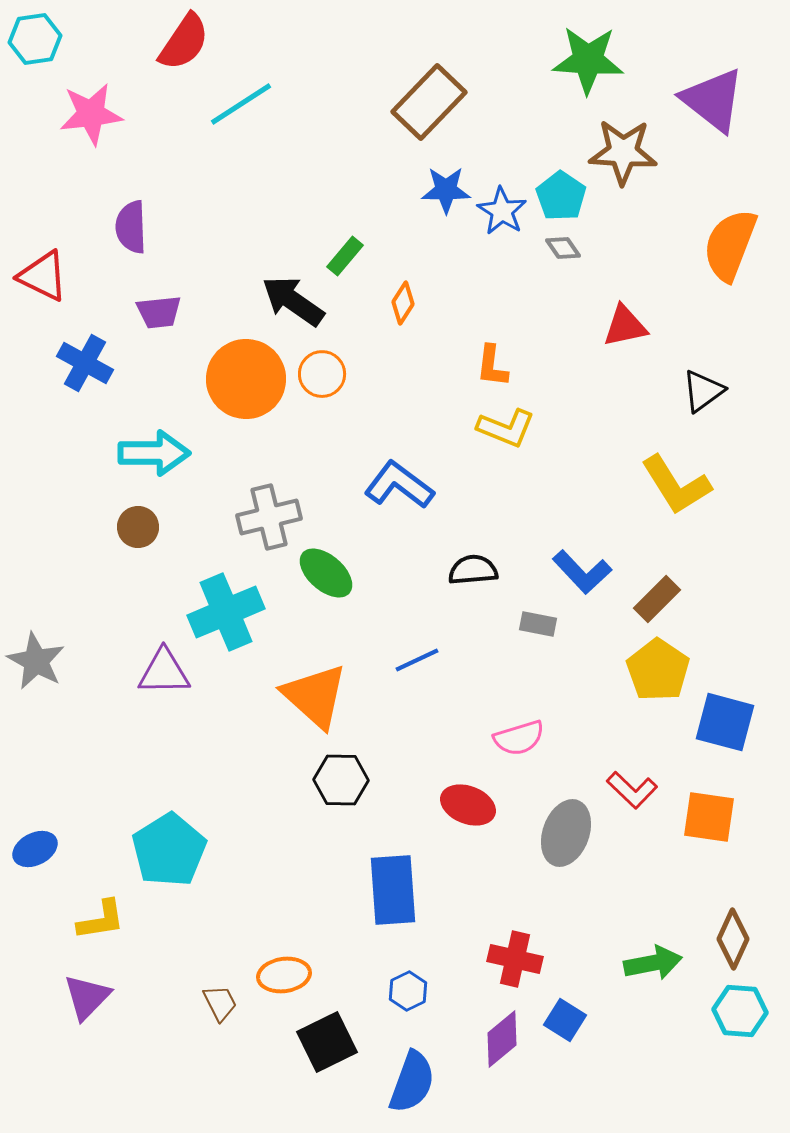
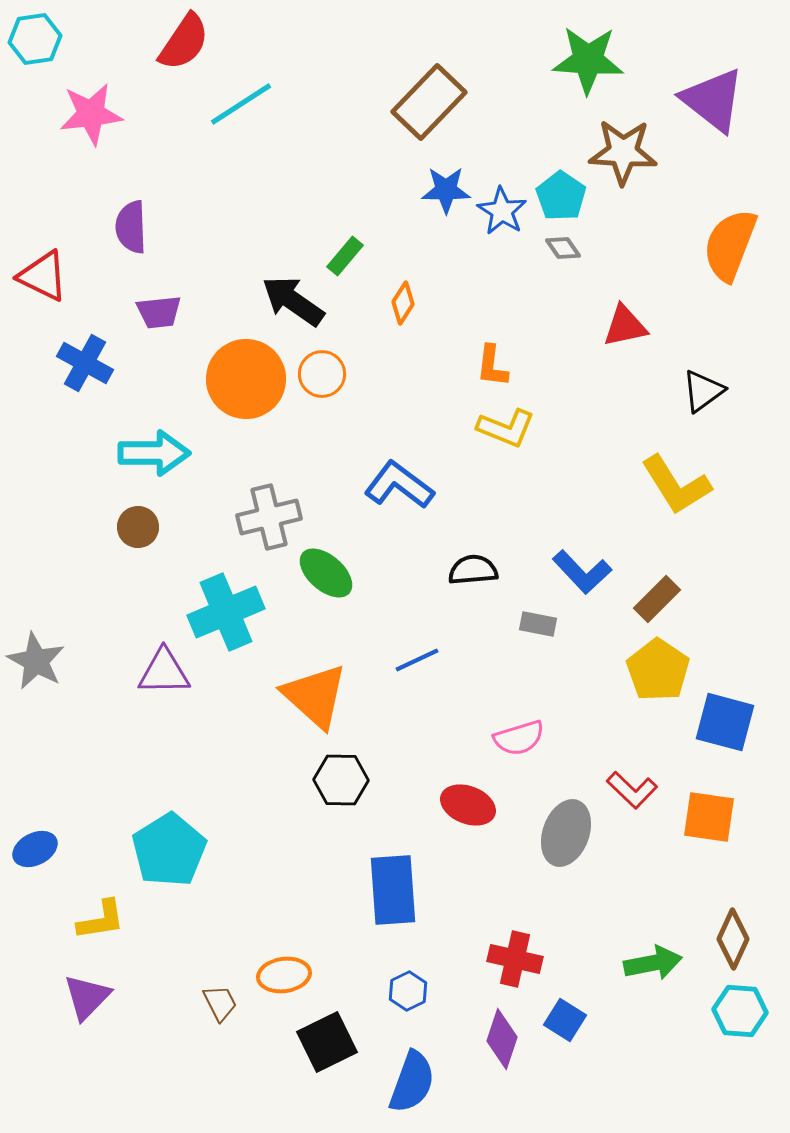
purple diamond at (502, 1039): rotated 32 degrees counterclockwise
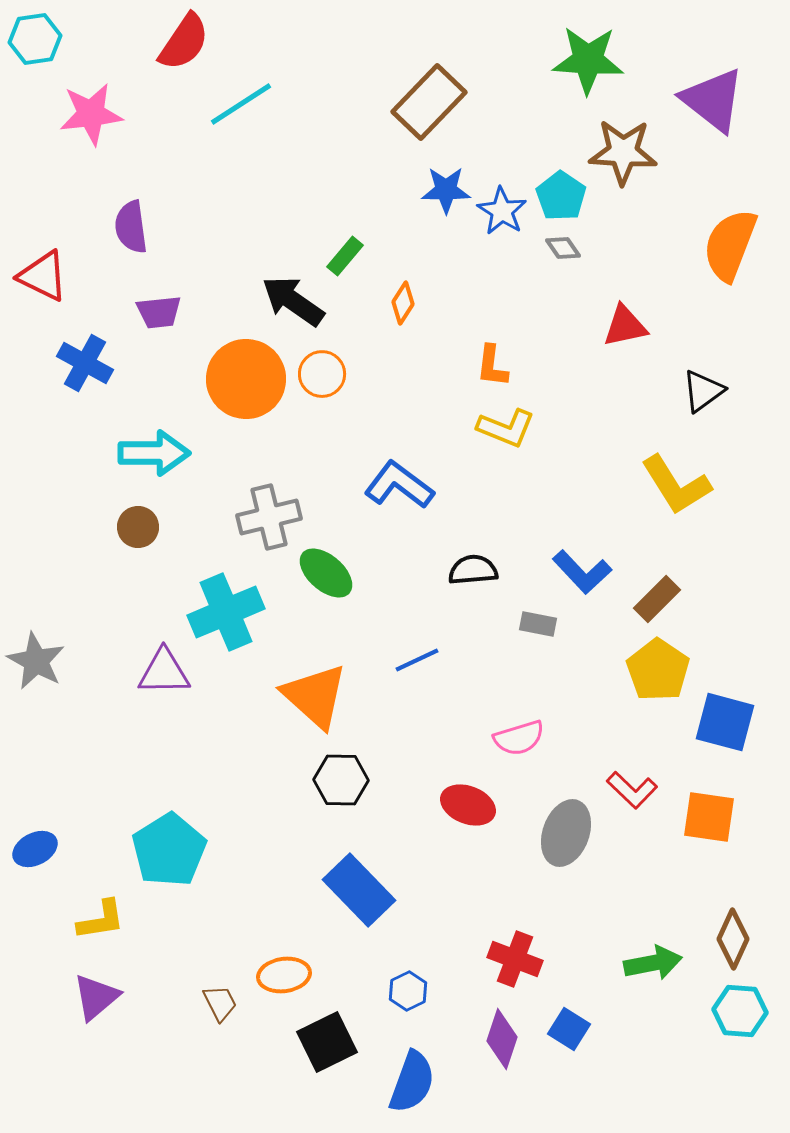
purple semicircle at (131, 227): rotated 6 degrees counterclockwise
blue rectangle at (393, 890): moved 34 px left; rotated 40 degrees counterclockwise
red cross at (515, 959): rotated 8 degrees clockwise
purple triangle at (87, 997): moved 9 px right; rotated 6 degrees clockwise
blue square at (565, 1020): moved 4 px right, 9 px down
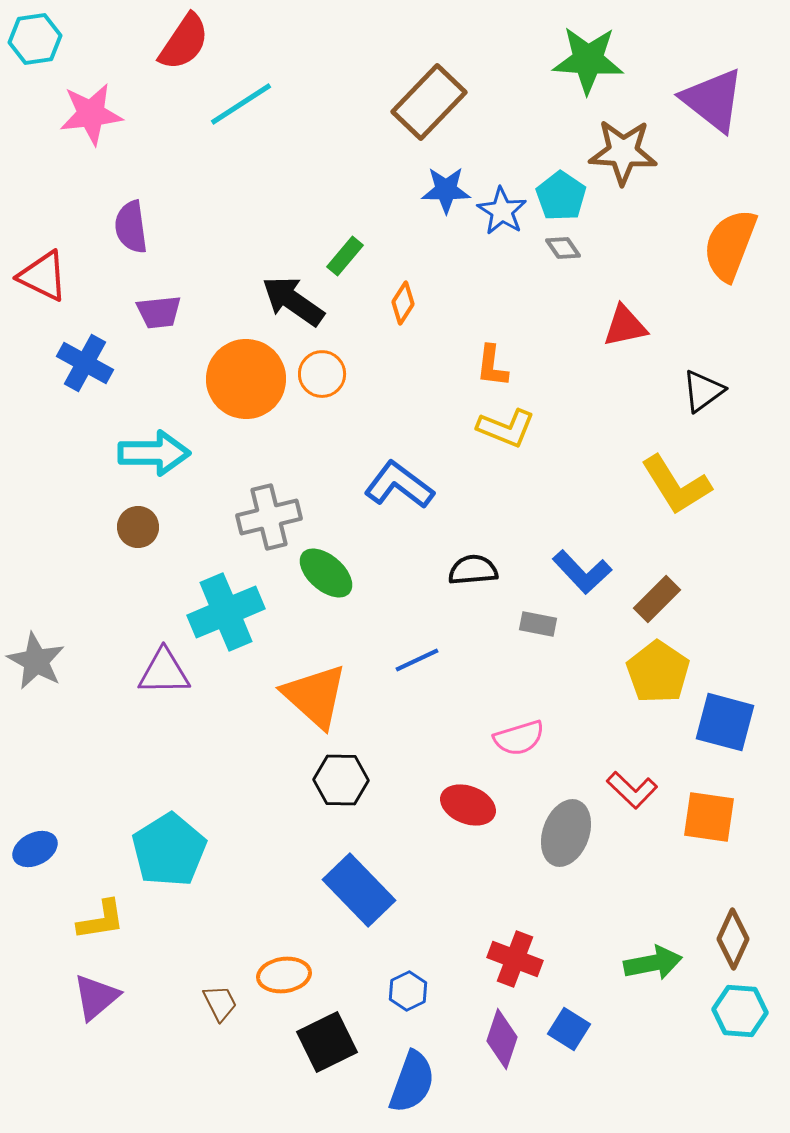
yellow pentagon at (658, 670): moved 2 px down
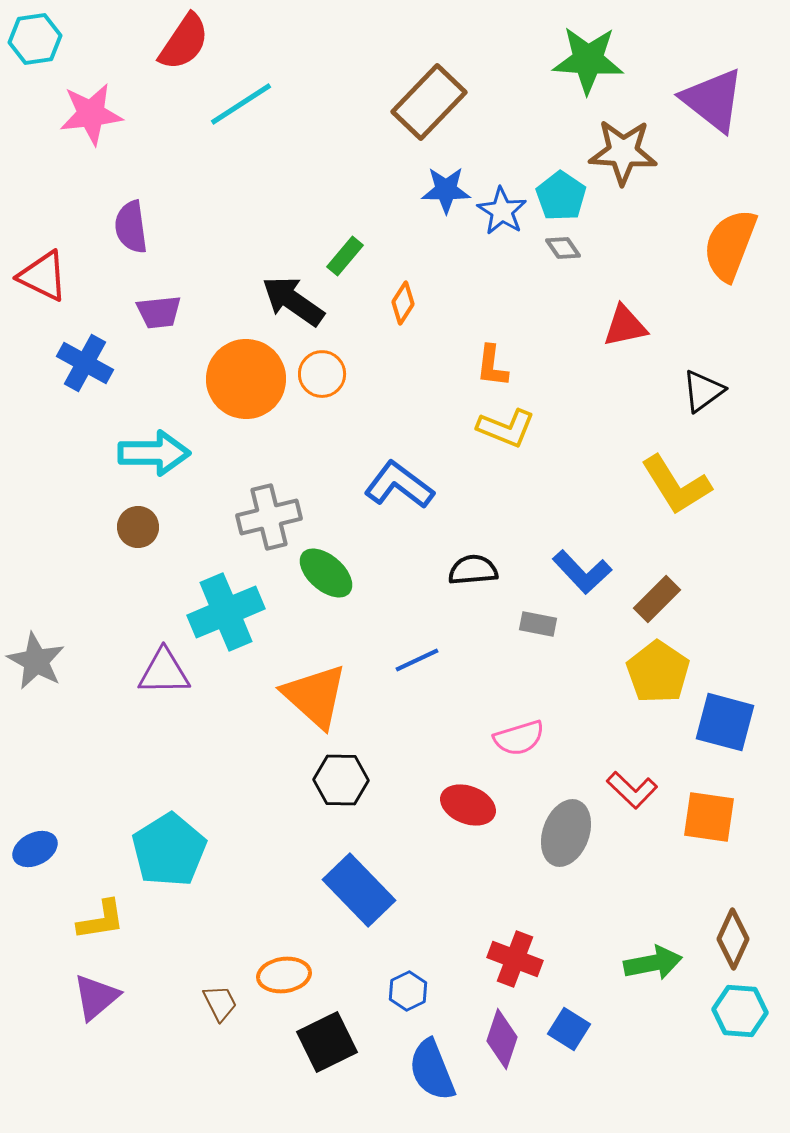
blue semicircle at (412, 1082): moved 20 px right, 12 px up; rotated 138 degrees clockwise
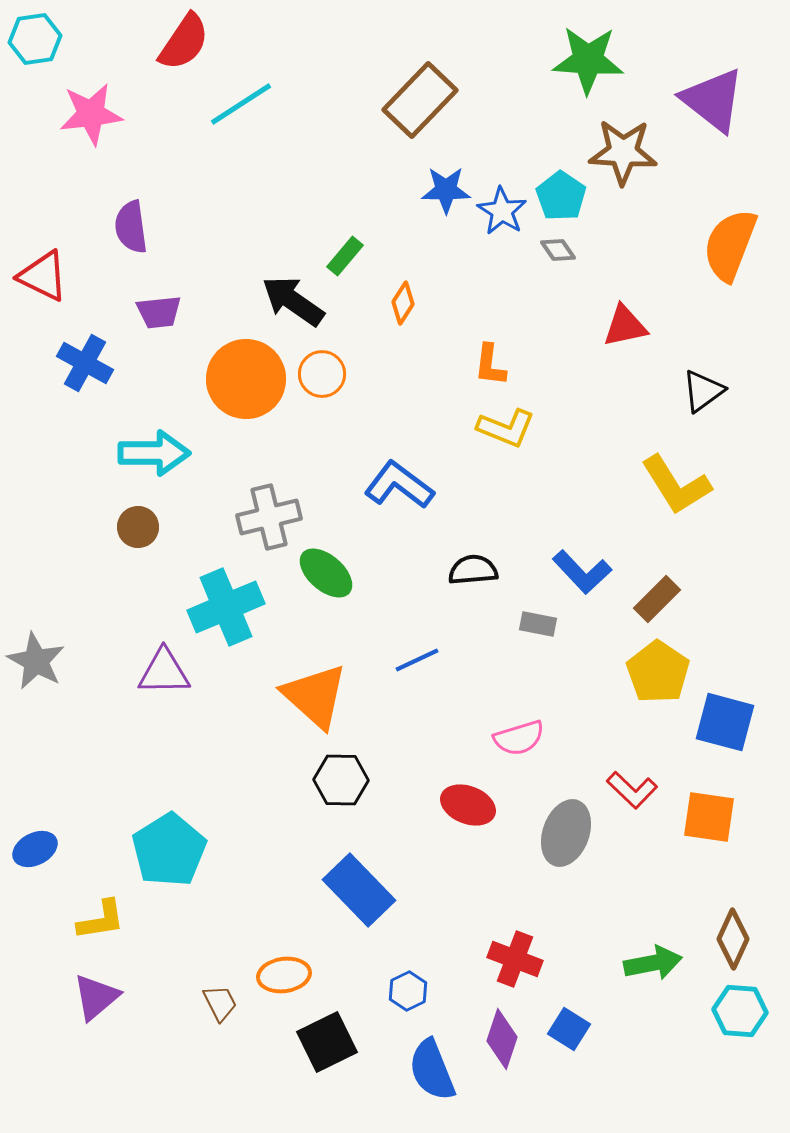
brown rectangle at (429, 102): moved 9 px left, 2 px up
gray diamond at (563, 248): moved 5 px left, 2 px down
orange L-shape at (492, 366): moved 2 px left, 1 px up
cyan cross at (226, 612): moved 5 px up
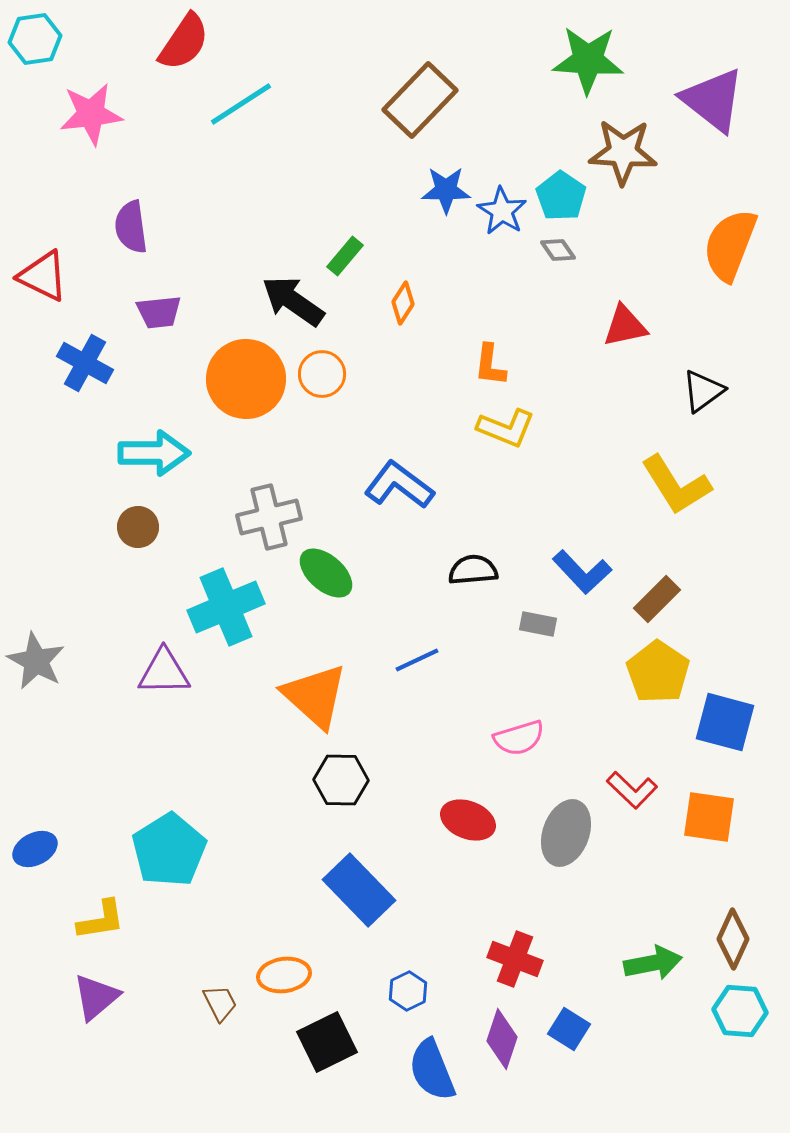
red ellipse at (468, 805): moved 15 px down
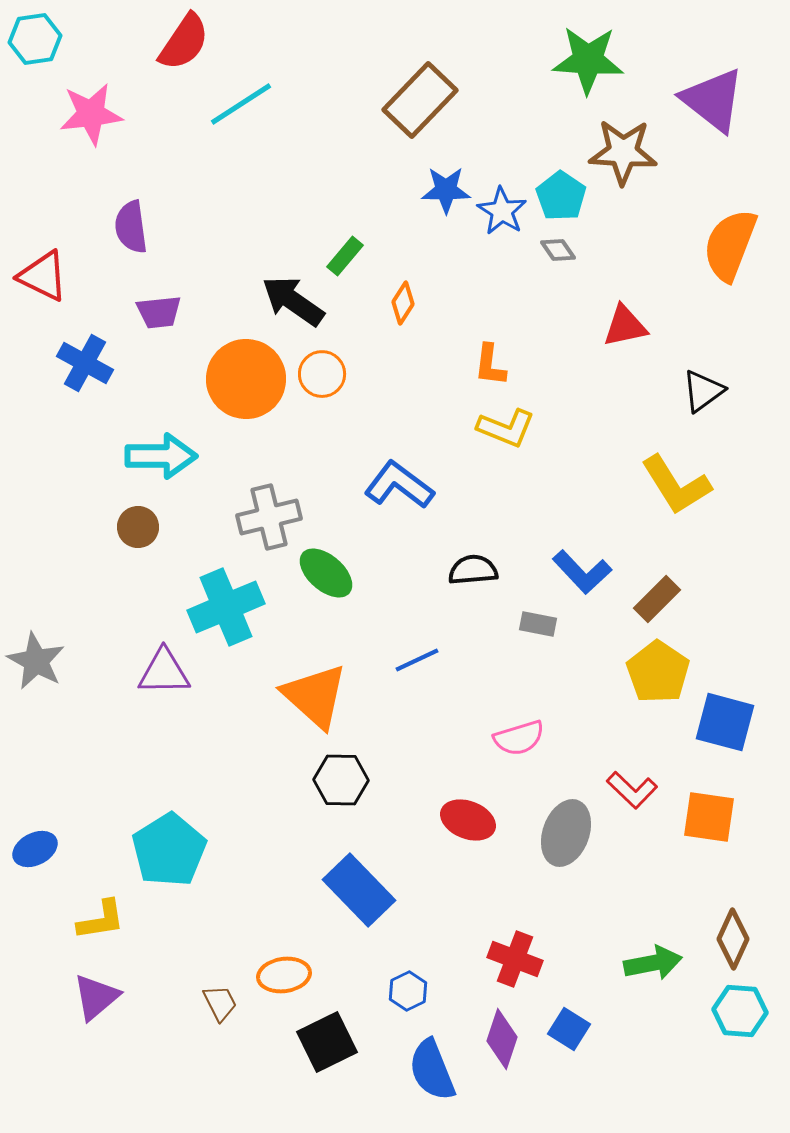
cyan arrow at (154, 453): moved 7 px right, 3 px down
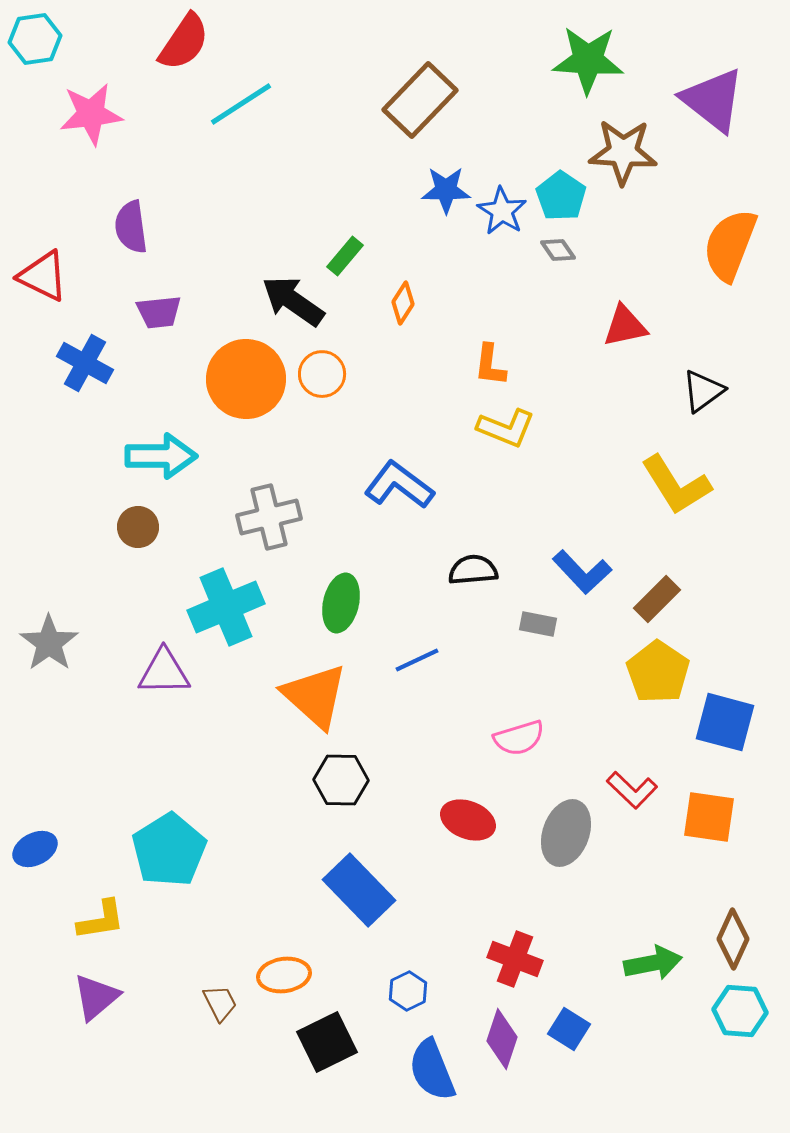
green ellipse at (326, 573): moved 15 px right, 30 px down; rotated 62 degrees clockwise
gray star at (36, 661): moved 13 px right, 18 px up; rotated 8 degrees clockwise
